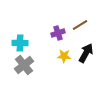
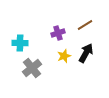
brown line: moved 5 px right
yellow star: rotated 24 degrees counterclockwise
gray cross: moved 8 px right, 3 px down
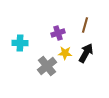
brown line: rotated 42 degrees counterclockwise
yellow star: moved 1 px right, 3 px up; rotated 24 degrees clockwise
gray cross: moved 15 px right, 2 px up
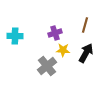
purple cross: moved 3 px left
cyan cross: moved 5 px left, 7 px up
yellow star: moved 2 px left, 3 px up
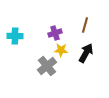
yellow star: moved 2 px left
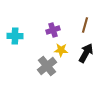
purple cross: moved 2 px left, 3 px up
